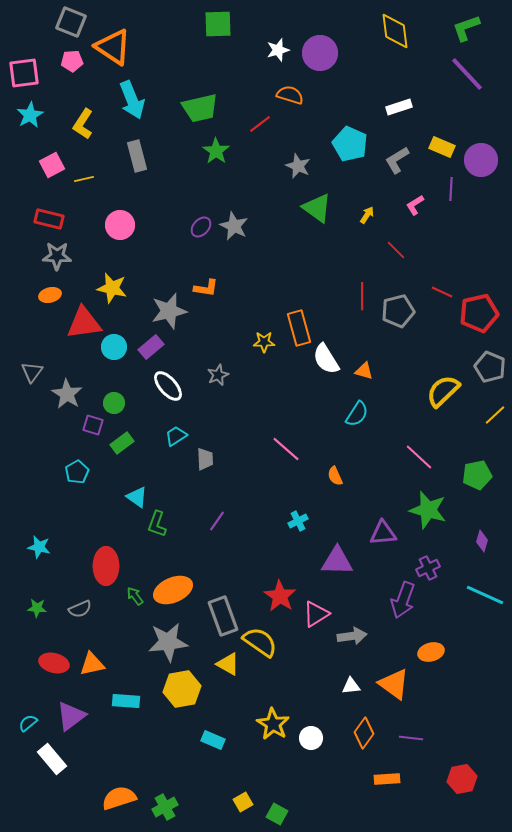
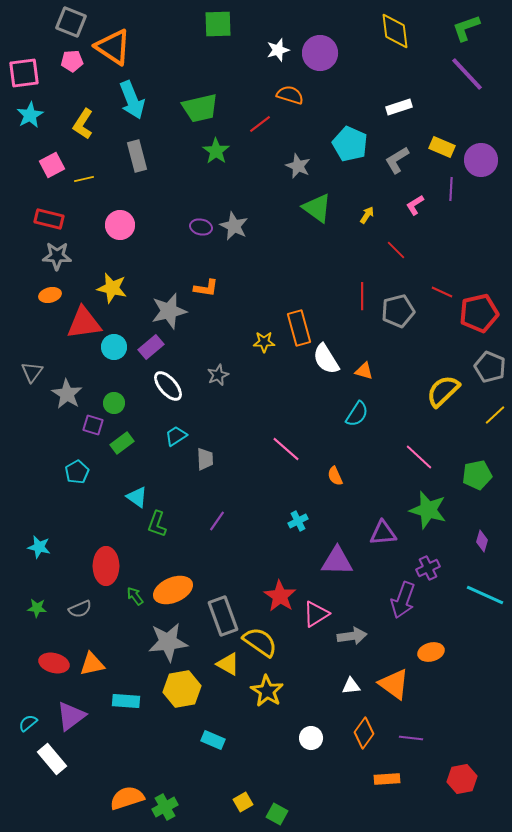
purple ellipse at (201, 227): rotated 60 degrees clockwise
yellow star at (273, 724): moved 6 px left, 33 px up
orange semicircle at (119, 798): moved 8 px right
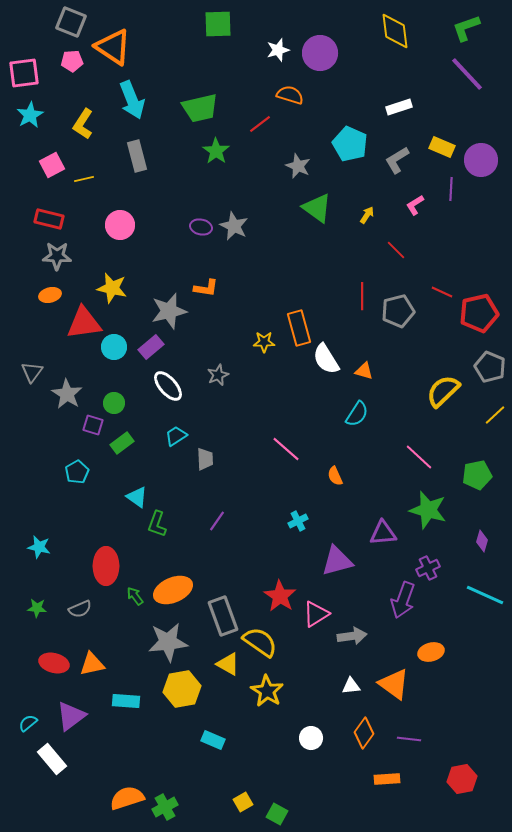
purple triangle at (337, 561): rotated 16 degrees counterclockwise
purple line at (411, 738): moved 2 px left, 1 px down
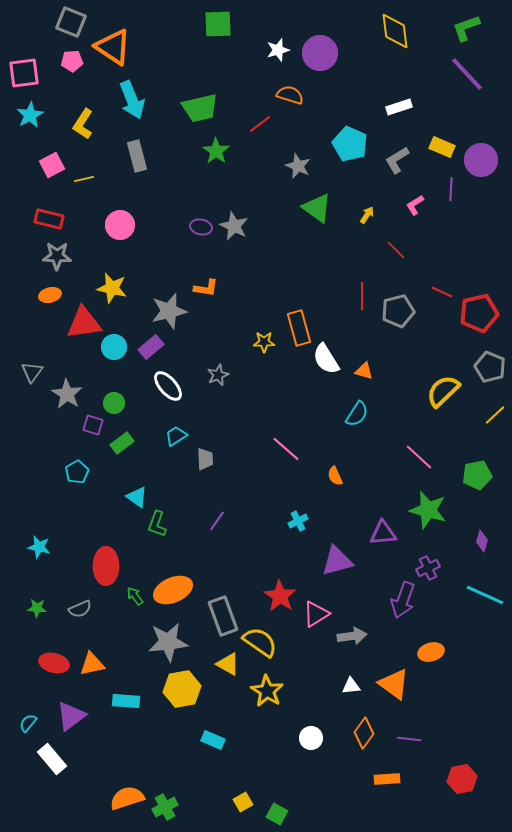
cyan semicircle at (28, 723): rotated 12 degrees counterclockwise
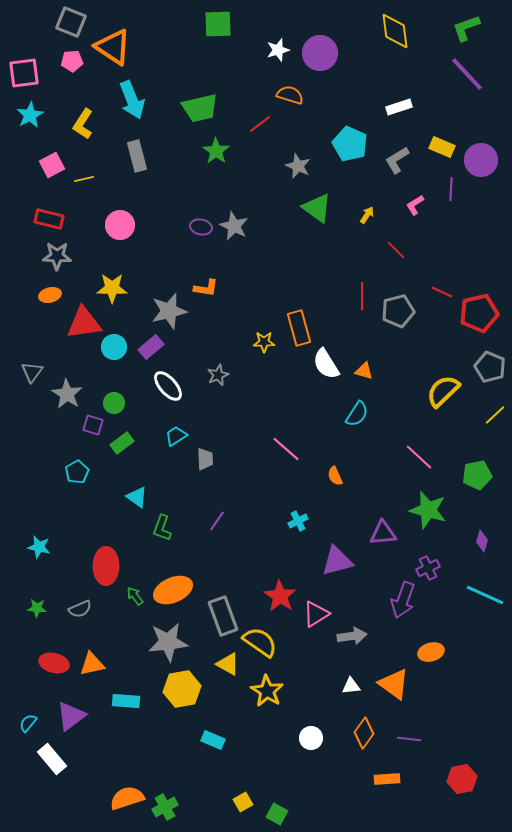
yellow star at (112, 288): rotated 12 degrees counterclockwise
white semicircle at (326, 359): moved 5 px down
green L-shape at (157, 524): moved 5 px right, 4 px down
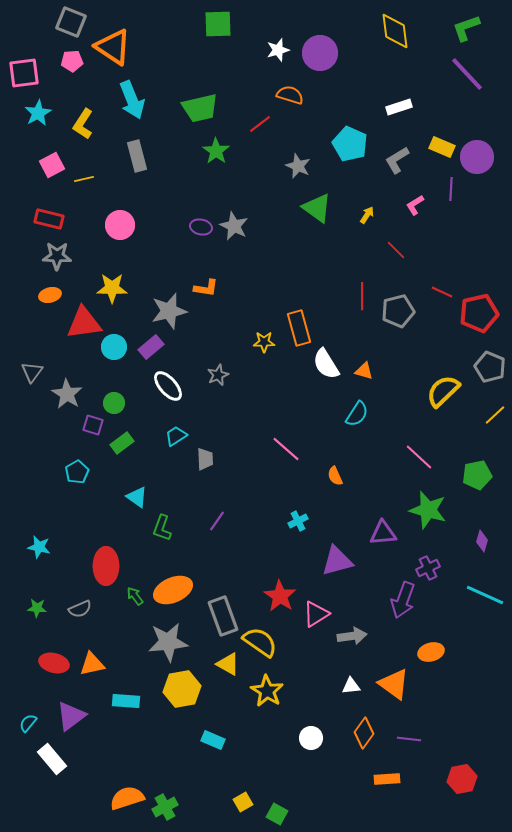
cyan star at (30, 115): moved 8 px right, 2 px up
purple circle at (481, 160): moved 4 px left, 3 px up
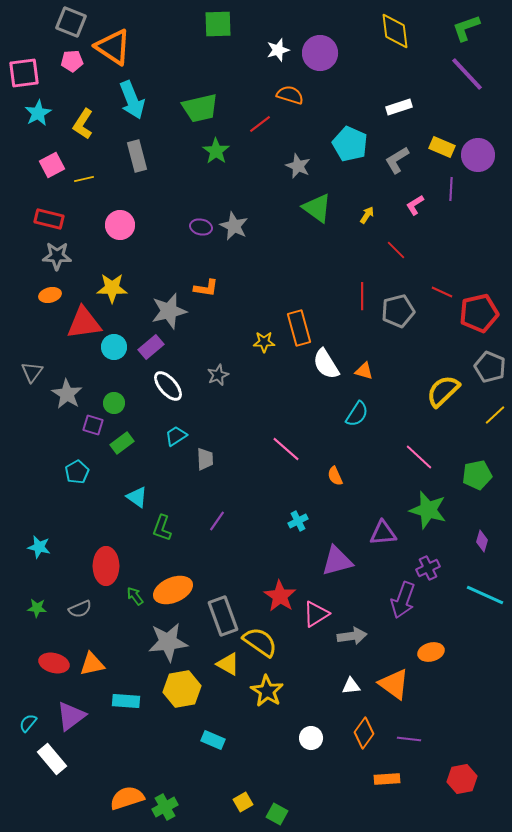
purple circle at (477, 157): moved 1 px right, 2 px up
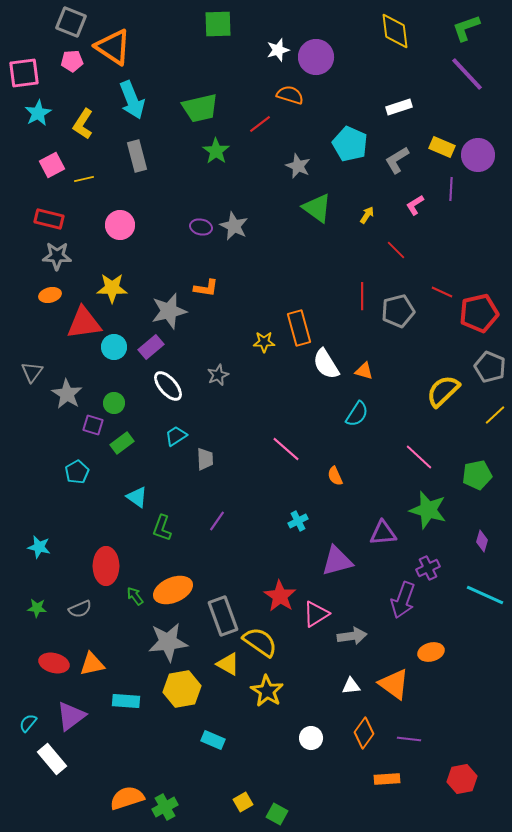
purple circle at (320, 53): moved 4 px left, 4 px down
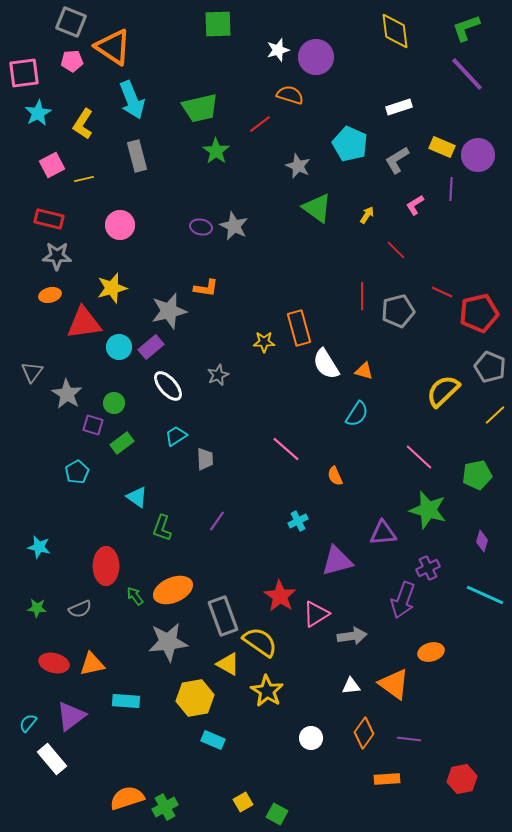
yellow star at (112, 288): rotated 16 degrees counterclockwise
cyan circle at (114, 347): moved 5 px right
yellow hexagon at (182, 689): moved 13 px right, 9 px down
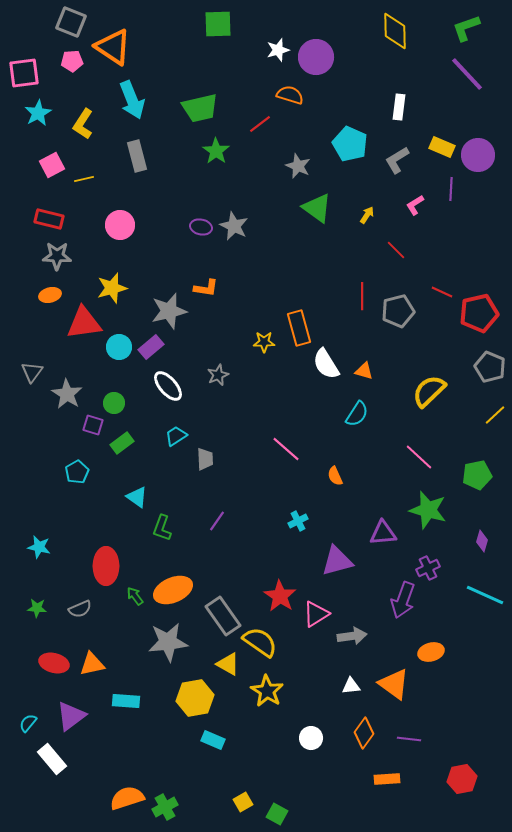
yellow diamond at (395, 31): rotated 6 degrees clockwise
white rectangle at (399, 107): rotated 65 degrees counterclockwise
yellow semicircle at (443, 391): moved 14 px left
gray rectangle at (223, 616): rotated 15 degrees counterclockwise
